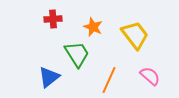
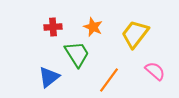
red cross: moved 8 px down
yellow trapezoid: moved 1 px up; rotated 104 degrees counterclockwise
pink semicircle: moved 5 px right, 5 px up
orange line: rotated 12 degrees clockwise
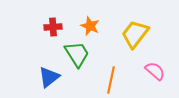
orange star: moved 3 px left, 1 px up
orange line: moved 2 px right; rotated 24 degrees counterclockwise
